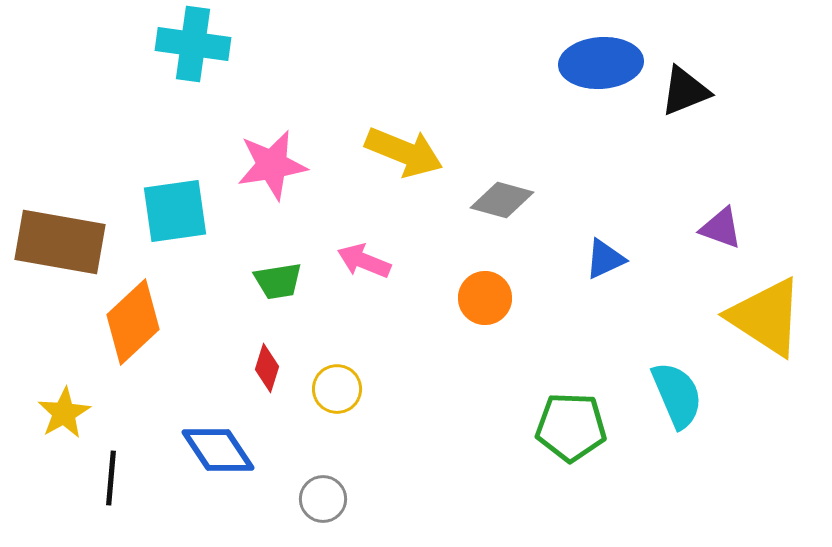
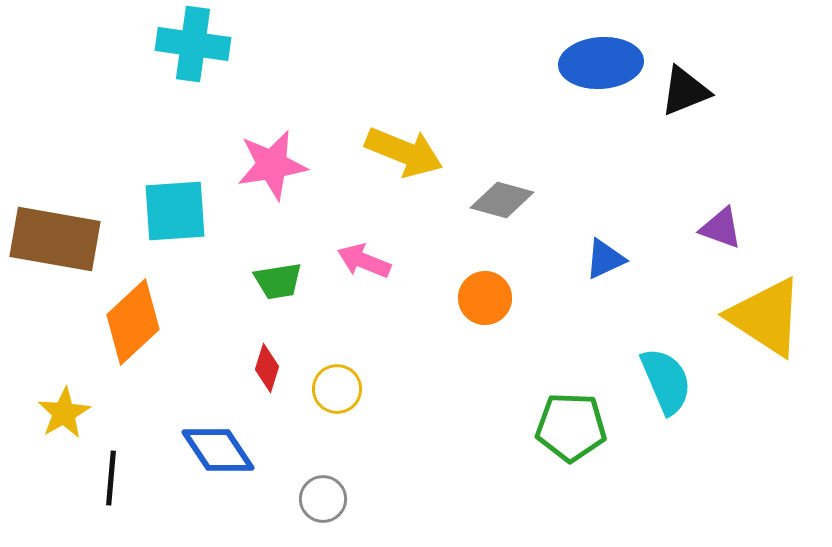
cyan square: rotated 4 degrees clockwise
brown rectangle: moved 5 px left, 3 px up
cyan semicircle: moved 11 px left, 14 px up
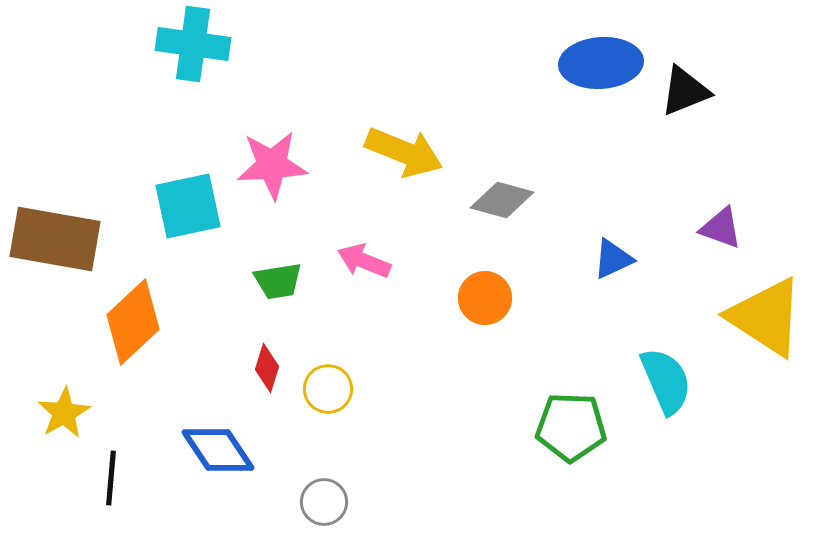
pink star: rotated 6 degrees clockwise
cyan square: moved 13 px right, 5 px up; rotated 8 degrees counterclockwise
blue triangle: moved 8 px right
yellow circle: moved 9 px left
gray circle: moved 1 px right, 3 px down
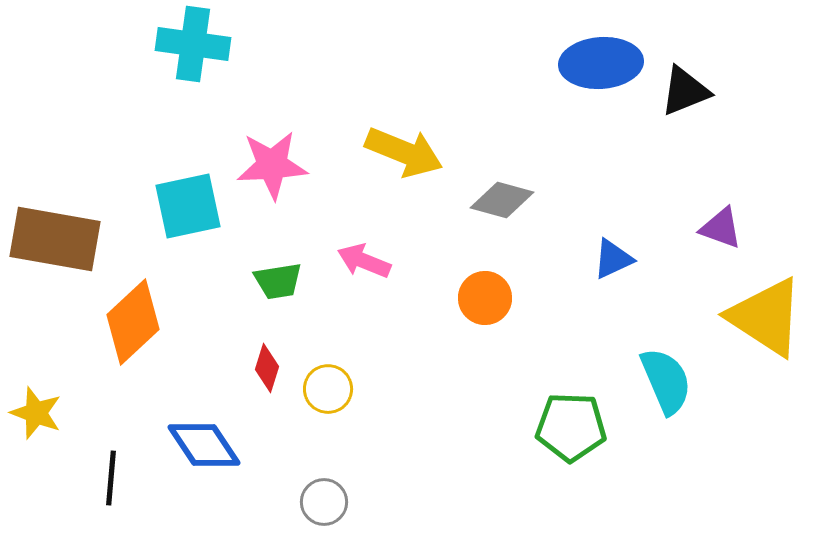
yellow star: moved 28 px left; rotated 22 degrees counterclockwise
blue diamond: moved 14 px left, 5 px up
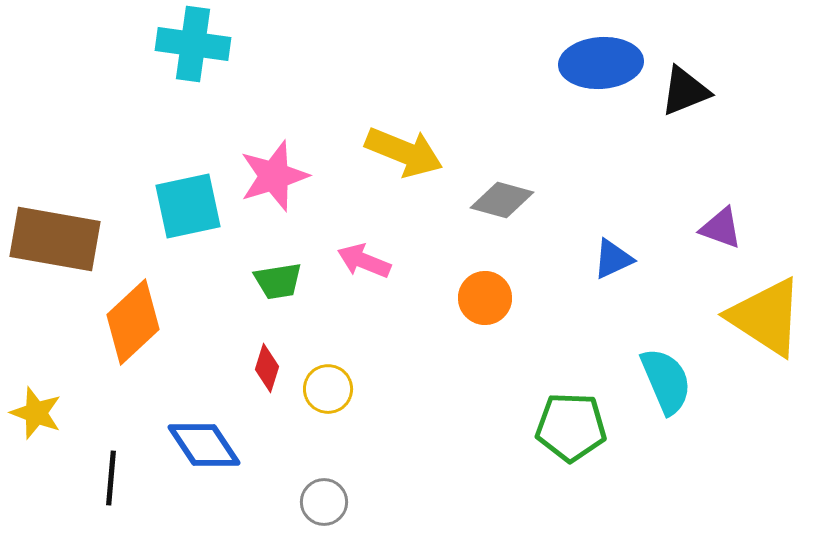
pink star: moved 2 px right, 11 px down; rotated 14 degrees counterclockwise
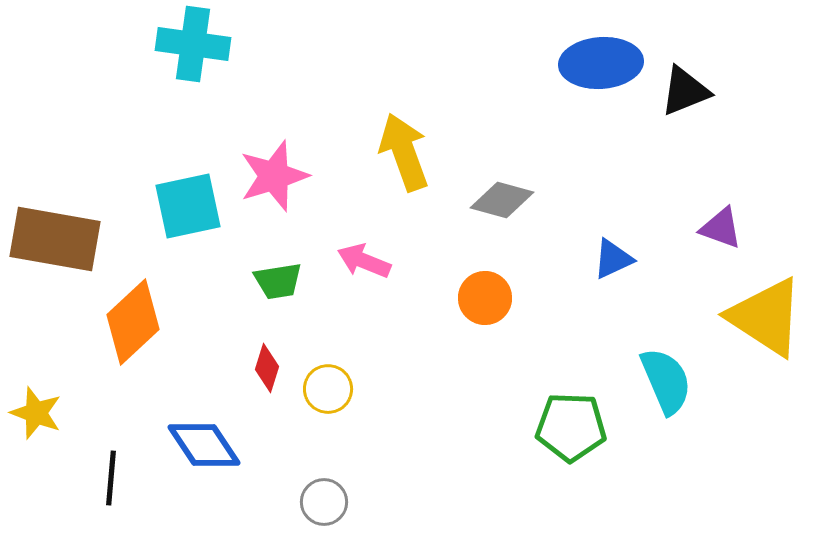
yellow arrow: rotated 132 degrees counterclockwise
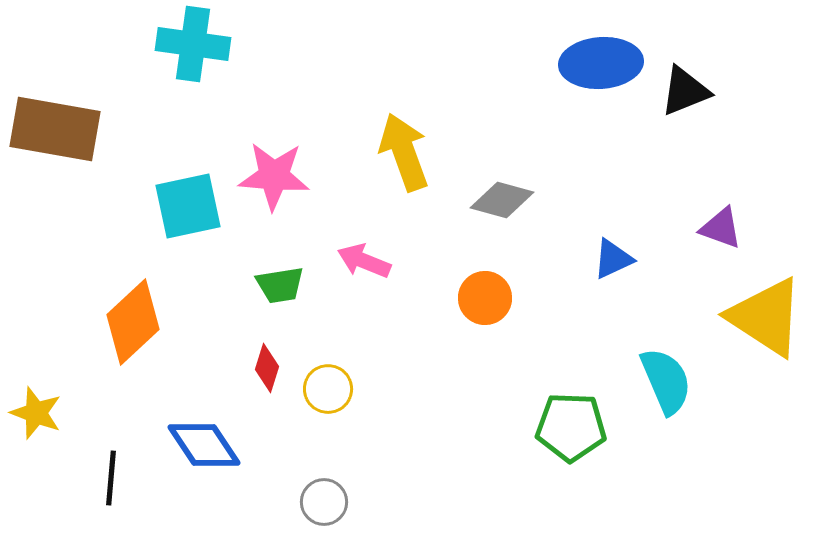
pink star: rotated 22 degrees clockwise
brown rectangle: moved 110 px up
green trapezoid: moved 2 px right, 4 px down
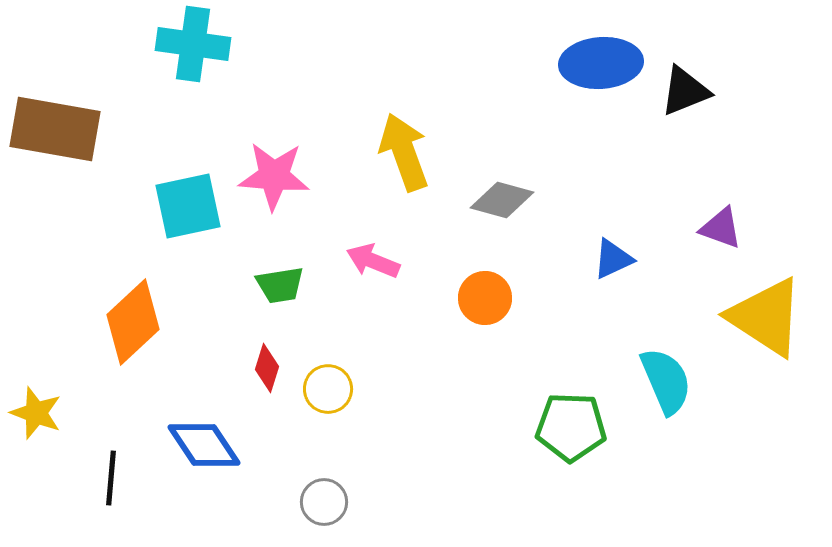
pink arrow: moved 9 px right
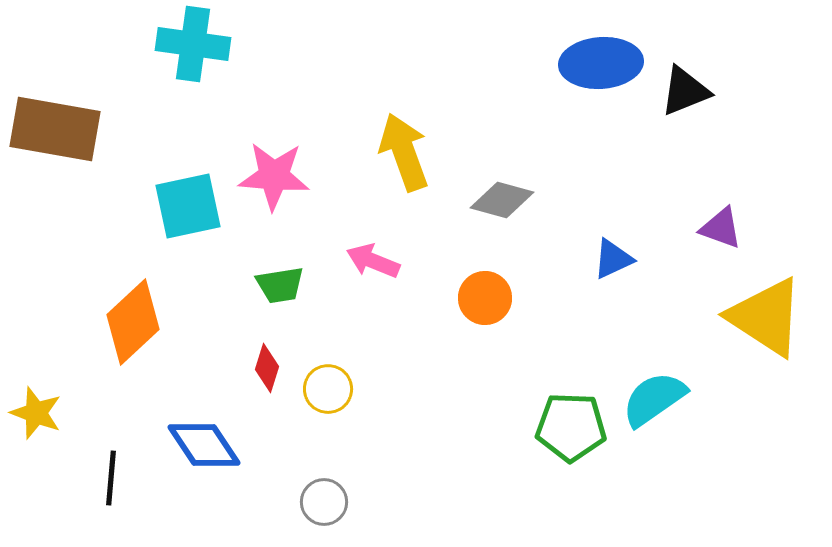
cyan semicircle: moved 12 px left, 18 px down; rotated 102 degrees counterclockwise
